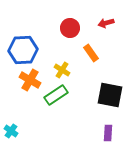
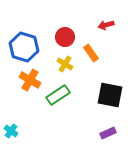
red arrow: moved 2 px down
red circle: moved 5 px left, 9 px down
blue hexagon: moved 1 px right, 3 px up; rotated 20 degrees clockwise
yellow cross: moved 3 px right, 6 px up
green rectangle: moved 2 px right
purple rectangle: rotated 63 degrees clockwise
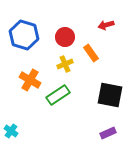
blue hexagon: moved 12 px up
yellow cross: rotated 35 degrees clockwise
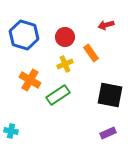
cyan cross: rotated 24 degrees counterclockwise
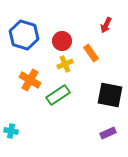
red arrow: rotated 49 degrees counterclockwise
red circle: moved 3 px left, 4 px down
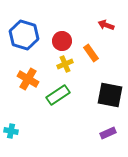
red arrow: rotated 84 degrees clockwise
orange cross: moved 2 px left, 1 px up
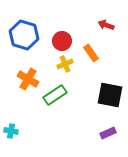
green rectangle: moved 3 px left
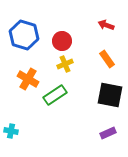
orange rectangle: moved 16 px right, 6 px down
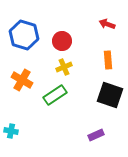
red arrow: moved 1 px right, 1 px up
orange rectangle: moved 1 px right, 1 px down; rotated 30 degrees clockwise
yellow cross: moved 1 px left, 3 px down
orange cross: moved 6 px left, 1 px down
black square: rotated 8 degrees clockwise
purple rectangle: moved 12 px left, 2 px down
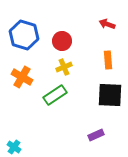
orange cross: moved 3 px up
black square: rotated 16 degrees counterclockwise
cyan cross: moved 3 px right, 16 px down; rotated 24 degrees clockwise
